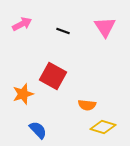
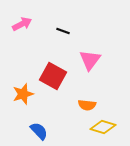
pink triangle: moved 15 px left, 33 px down; rotated 10 degrees clockwise
blue semicircle: moved 1 px right, 1 px down
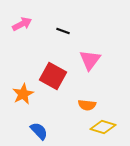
orange star: rotated 10 degrees counterclockwise
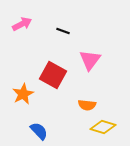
red square: moved 1 px up
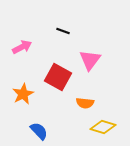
pink arrow: moved 23 px down
red square: moved 5 px right, 2 px down
orange semicircle: moved 2 px left, 2 px up
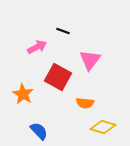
pink arrow: moved 15 px right
orange star: rotated 15 degrees counterclockwise
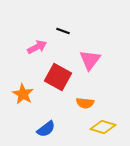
blue semicircle: moved 7 px right, 2 px up; rotated 96 degrees clockwise
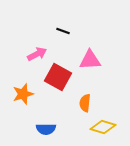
pink arrow: moved 7 px down
pink triangle: rotated 50 degrees clockwise
orange star: rotated 25 degrees clockwise
orange semicircle: rotated 90 degrees clockwise
blue semicircle: rotated 36 degrees clockwise
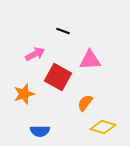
pink arrow: moved 2 px left
orange star: moved 1 px right
orange semicircle: rotated 30 degrees clockwise
blue semicircle: moved 6 px left, 2 px down
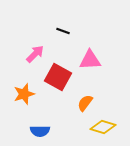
pink arrow: rotated 18 degrees counterclockwise
